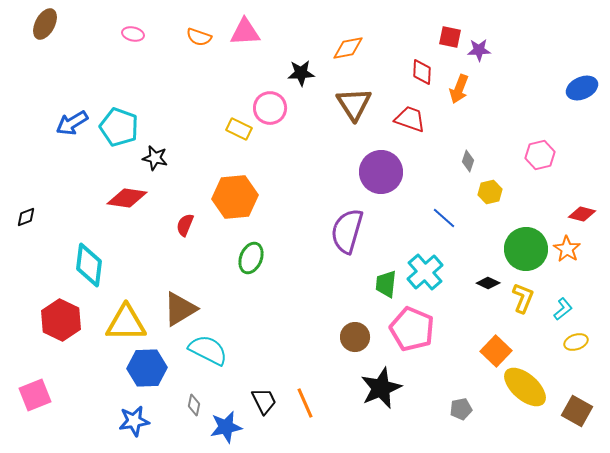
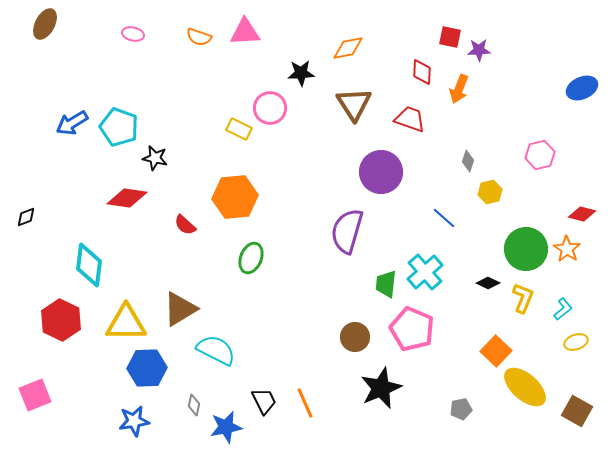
red semicircle at (185, 225): rotated 70 degrees counterclockwise
cyan semicircle at (208, 350): moved 8 px right
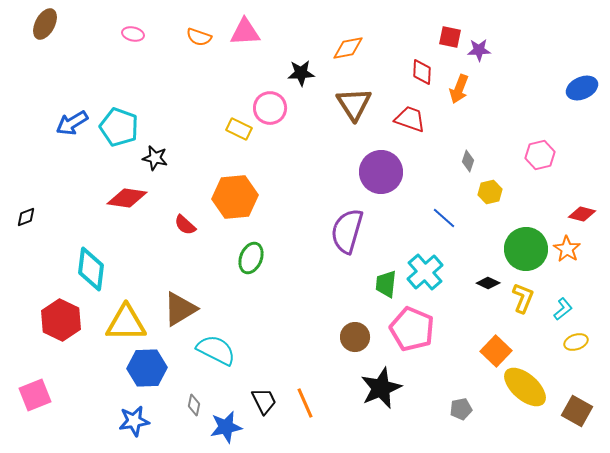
cyan diamond at (89, 265): moved 2 px right, 4 px down
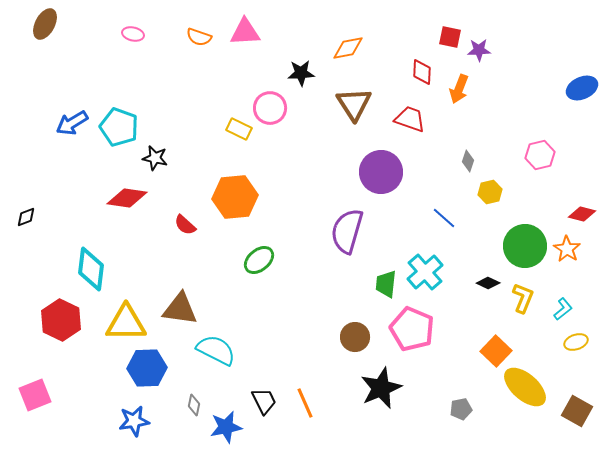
green circle at (526, 249): moved 1 px left, 3 px up
green ellipse at (251, 258): moved 8 px right, 2 px down; rotated 28 degrees clockwise
brown triangle at (180, 309): rotated 39 degrees clockwise
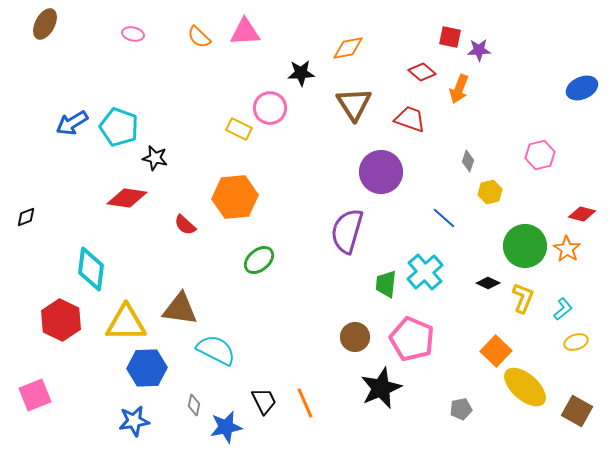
orange semicircle at (199, 37): rotated 25 degrees clockwise
red diamond at (422, 72): rotated 52 degrees counterclockwise
pink pentagon at (412, 329): moved 10 px down
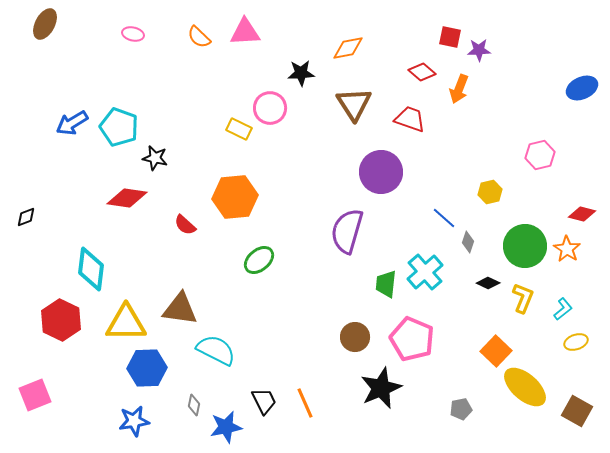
gray diamond at (468, 161): moved 81 px down
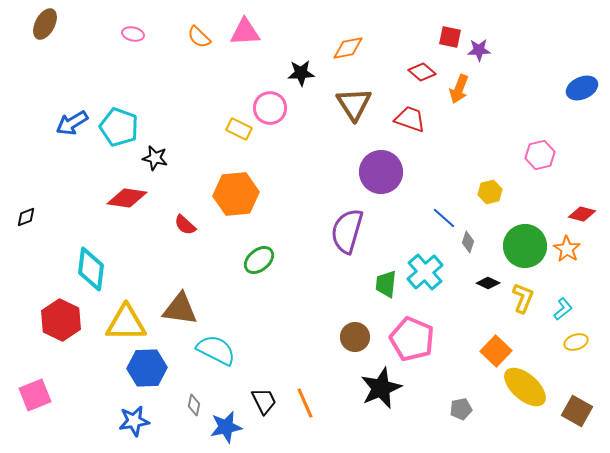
orange hexagon at (235, 197): moved 1 px right, 3 px up
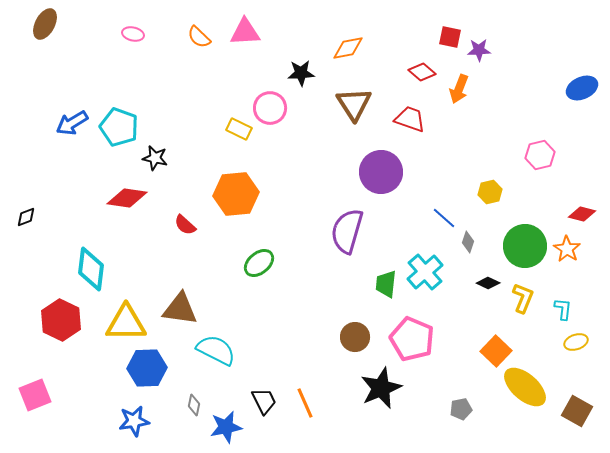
green ellipse at (259, 260): moved 3 px down
cyan L-shape at (563, 309): rotated 45 degrees counterclockwise
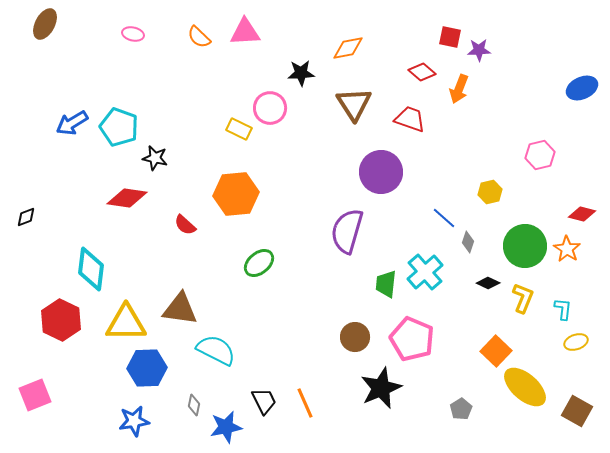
gray pentagon at (461, 409): rotated 20 degrees counterclockwise
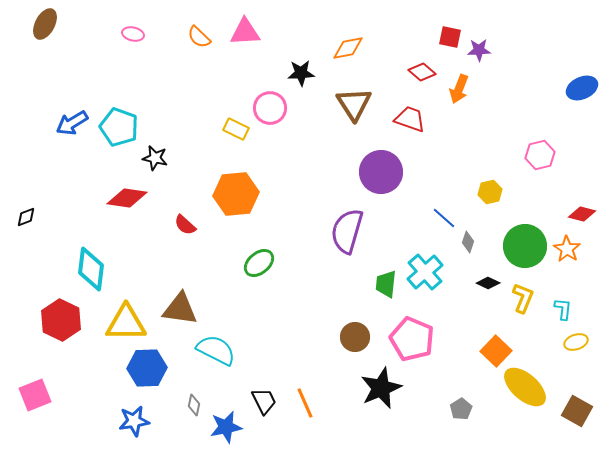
yellow rectangle at (239, 129): moved 3 px left
